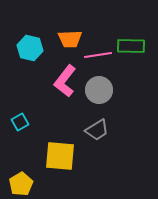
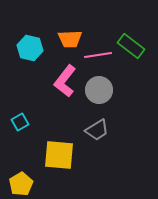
green rectangle: rotated 36 degrees clockwise
yellow square: moved 1 px left, 1 px up
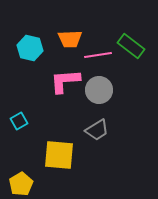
pink L-shape: rotated 48 degrees clockwise
cyan square: moved 1 px left, 1 px up
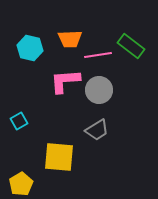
yellow square: moved 2 px down
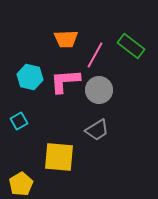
orange trapezoid: moved 4 px left
cyan hexagon: moved 29 px down
pink line: moved 3 px left; rotated 52 degrees counterclockwise
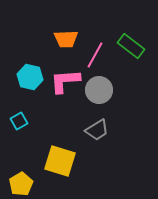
yellow square: moved 1 px right, 4 px down; rotated 12 degrees clockwise
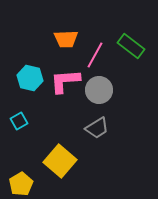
cyan hexagon: moved 1 px down
gray trapezoid: moved 2 px up
yellow square: rotated 24 degrees clockwise
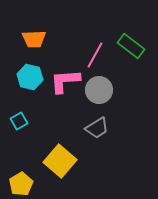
orange trapezoid: moved 32 px left
cyan hexagon: moved 1 px up
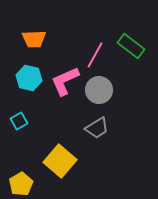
cyan hexagon: moved 1 px left, 1 px down
pink L-shape: rotated 20 degrees counterclockwise
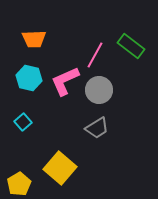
cyan square: moved 4 px right, 1 px down; rotated 12 degrees counterclockwise
yellow square: moved 7 px down
yellow pentagon: moved 2 px left
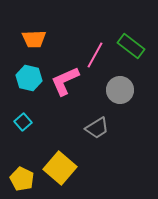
gray circle: moved 21 px right
yellow pentagon: moved 3 px right, 5 px up; rotated 15 degrees counterclockwise
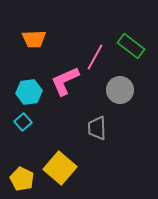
pink line: moved 2 px down
cyan hexagon: moved 14 px down; rotated 20 degrees counterclockwise
gray trapezoid: rotated 120 degrees clockwise
